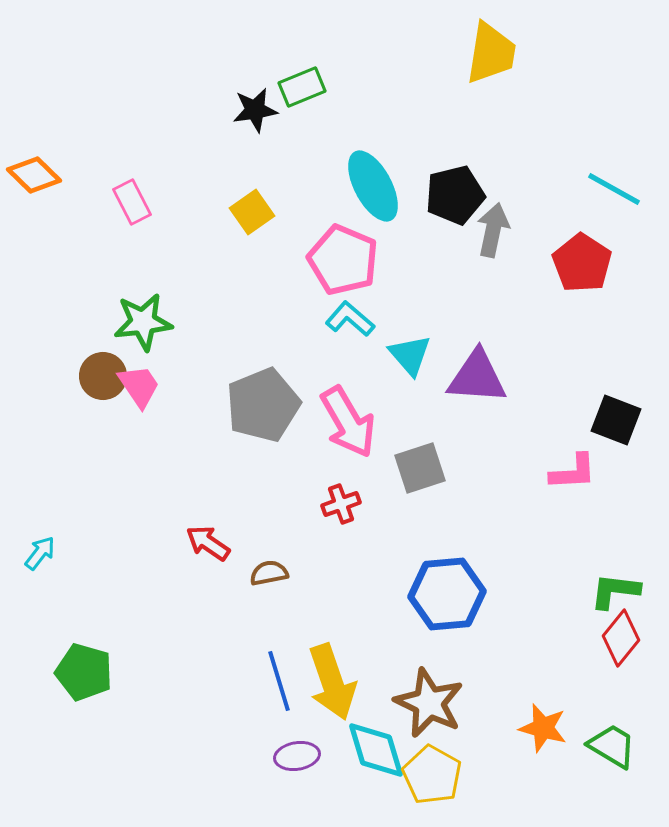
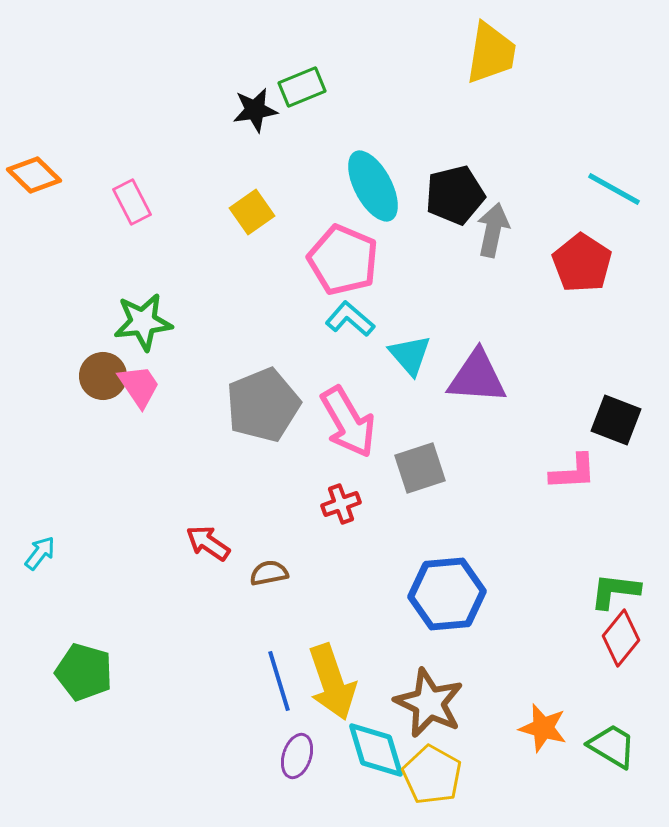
purple ellipse: rotated 63 degrees counterclockwise
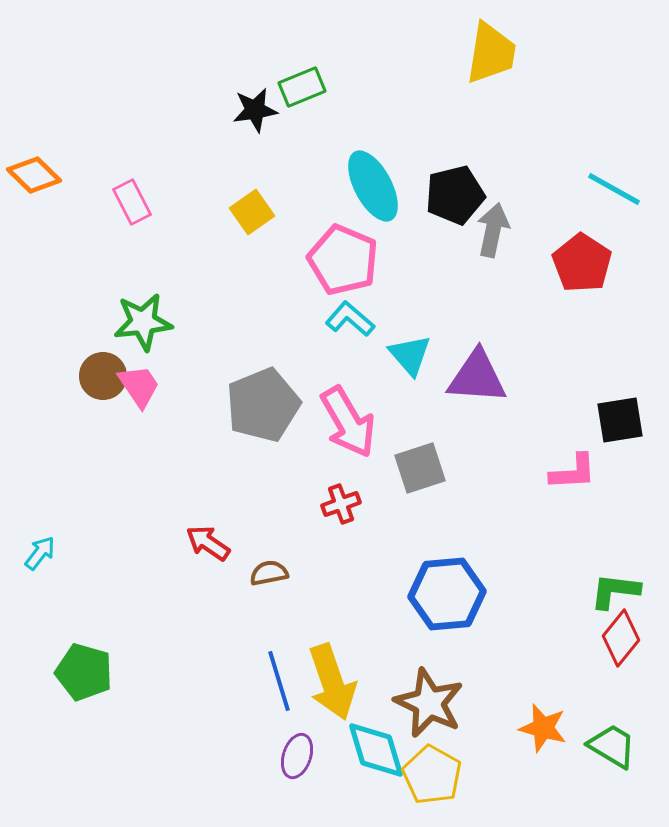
black square: moved 4 px right; rotated 30 degrees counterclockwise
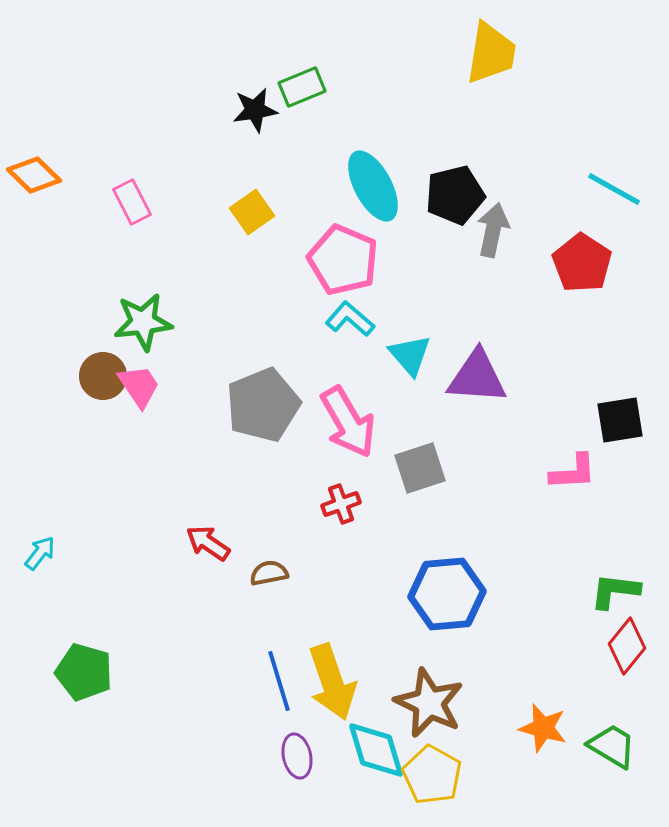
red diamond: moved 6 px right, 8 px down
purple ellipse: rotated 30 degrees counterclockwise
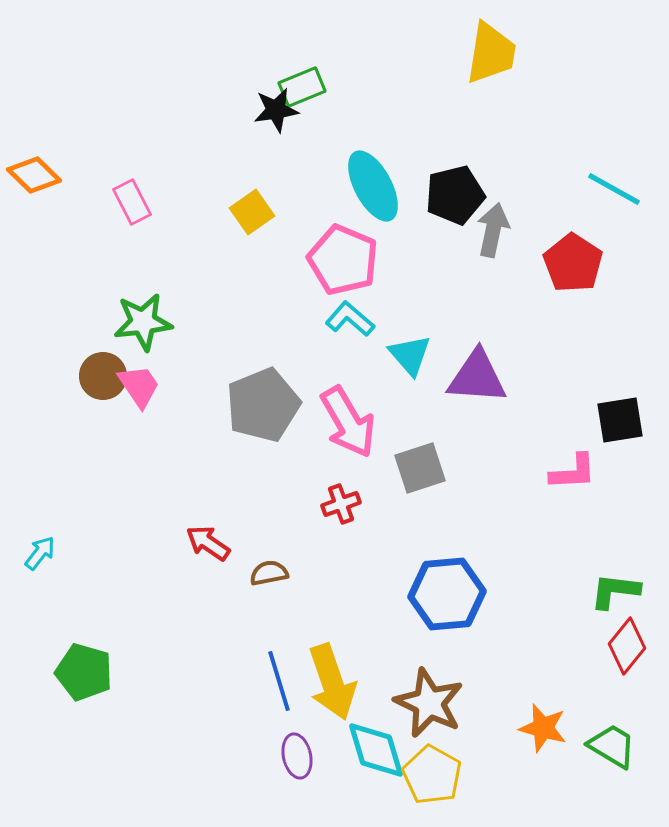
black star: moved 21 px right
red pentagon: moved 9 px left
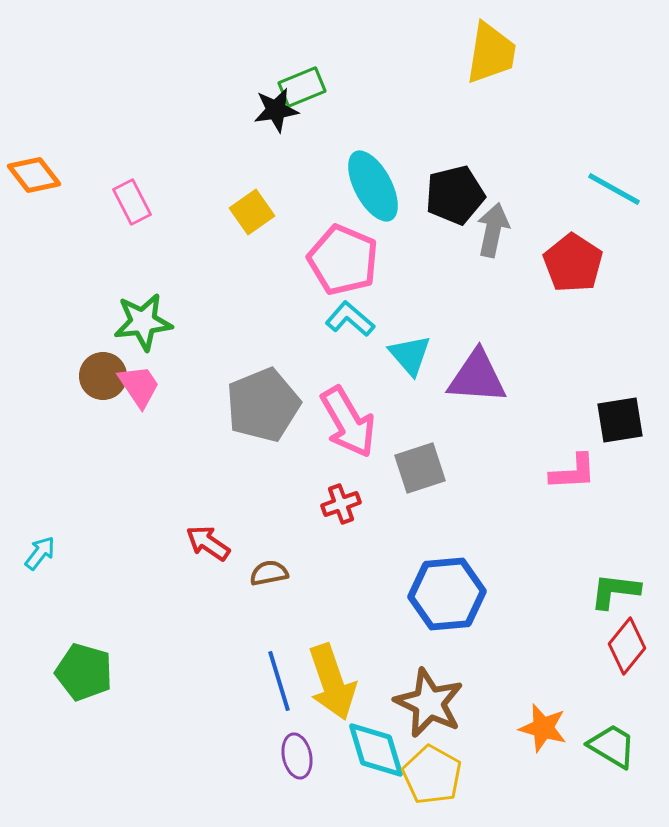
orange diamond: rotated 8 degrees clockwise
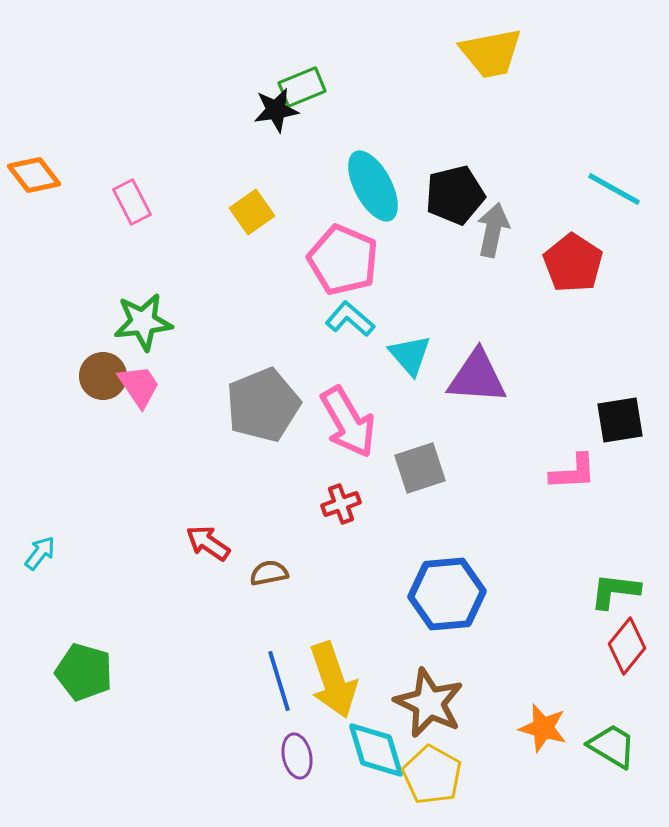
yellow trapezoid: rotated 70 degrees clockwise
yellow arrow: moved 1 px right, 2 px up
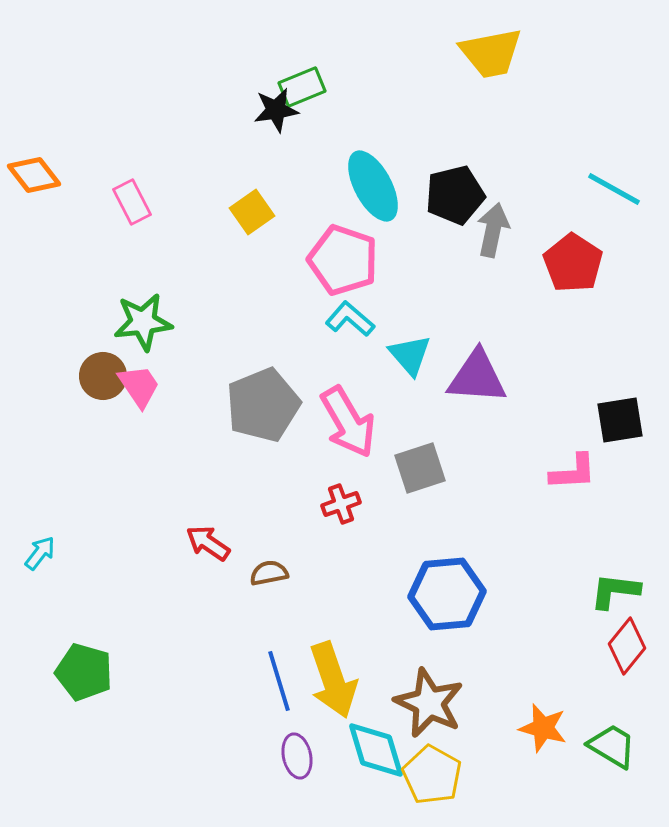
pink pentagon: rotated 4 degrees counterclockwise
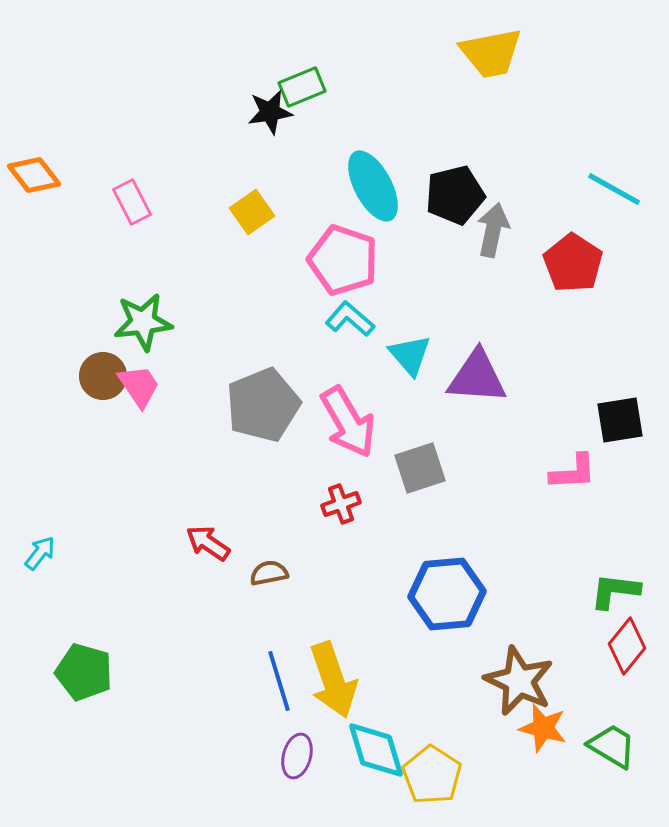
black star: moved 6 px left, 2 px down
brown star: moved 90 px right, 22 px up
purple ellipse: rotated 27 degrees clockwise
yellow pentagon: rotated 4 degrees clockwise
